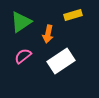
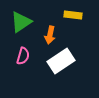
yellow rectangle: rotated 24 degrees clockwise
orange arrow: moved 2 px right, 1 px down
pink semicircle: rotated 144 degrees clockwise
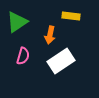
yellow rectangle: moved 2 px left, 1 px down
green triangle: moved 4 px left
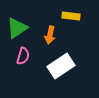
green triangle: moved 6 px down
white rectangle: moved 5 px down
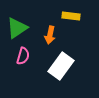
white rectangle: rotated 20 degrees counterclockwise
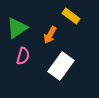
yellow rectangle: rotated 30 degrees clockwise
orange arrow: rotated 18 degrees clockwise
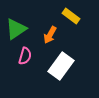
green triangle: moved 1 px left, 1 px down
pink semicircle: moved 2 px right
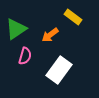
yellow rectangle: moved 2 px right, 1 px down
orange arrow: rotated 24 degrees clockwise
white rectangle: moved 2 px left, 4 px down
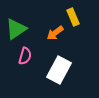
yellow rectangle: rotated 30 degrees clockwise
orange arrow: moved 5 px right, 2 px up
white rectangle: rotated 8 degrees counterclockwise
